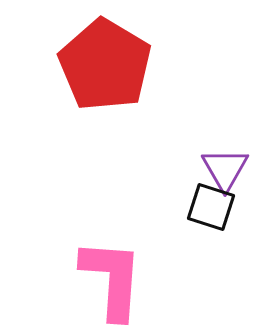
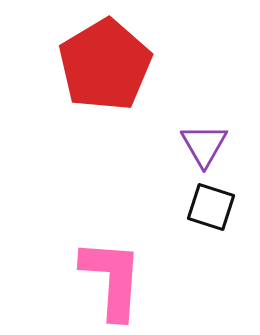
red pentagon: rotated 10 degrees clockwise
purple triangle: moved 21 px left, 24 px up
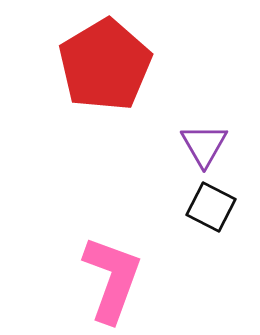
black square: rotated 9 degrees clockwise
pink L-shape: rotated 16 degrees clockwise
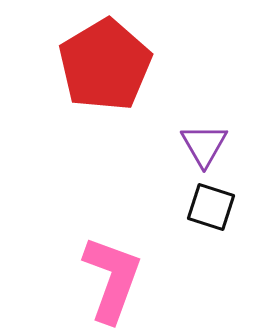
black square: rotated 9 degrees counterclockwise
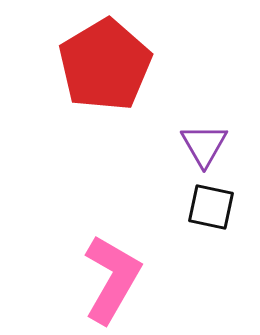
black square: rotated 6 degrees counterclockwise
pink L-shape: rotated 10 degrees clockwise
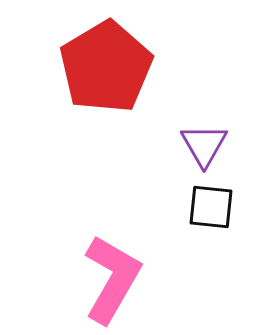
red pentagon: moved 1 px right, 2 px down
black square: rotated 6 degrees counterclockwise
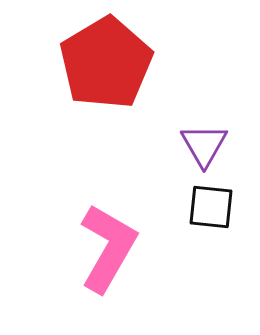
red pentagon: moved 4 px up
pink L-shape: moved 4 px left, 31 px up
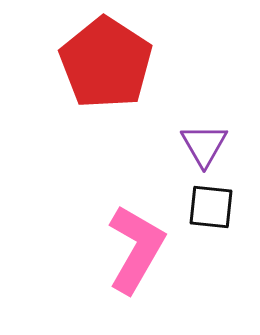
red pentagon: rotated 8 degrees counterclockwise
pink L-shape: moved 28 px right, 1 px down
